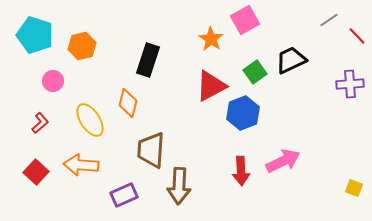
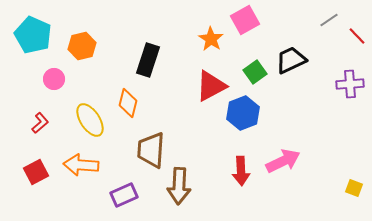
cyan pentagon: moved 2 px left; rotated 6 degrees clockwise
pink circle: moved 1 px right, 2 px up
red square: rotated 20 degrees clockwise
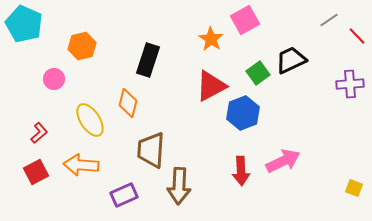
cyan pentagon: moved 9 px left, 11 px up
green square: moved 3 px right, 1 px down
red L-shape: moved 1 px left, 10 px down
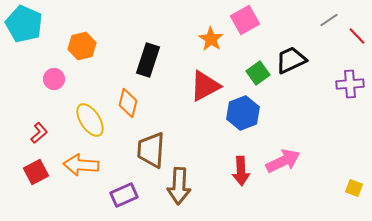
red triangle: moved 6 px left
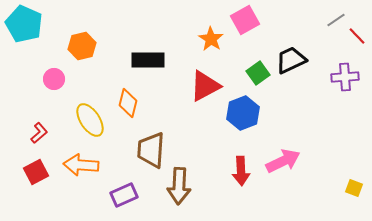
gray line: moved 7 px right
black rectangle: rotated 72 degrees clockwise
purple cross: moved 5 px left, 7 px up
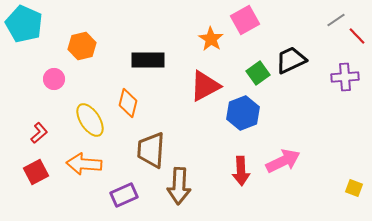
orange arrow: moved 3 px right, 1 px up
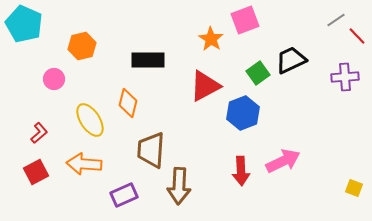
pink square: rotated 8 degrees clockwise
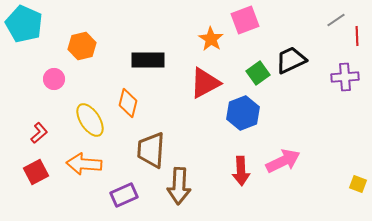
red line: rotated 42 degrees clockwise
red triangle: moved 3 px up
yellow square: moved 4 px right, 4 px up
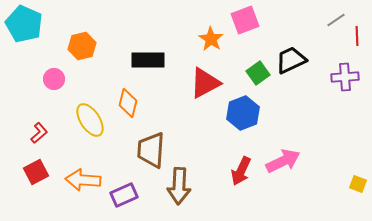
orange arrow: moved 1 px left, 16 px down
red arrow: rotated 28 degrees clockwise
